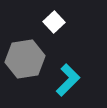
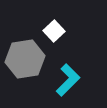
white square: moved 9 px down
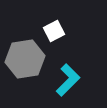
white square: rotated 15 degrees clockwise
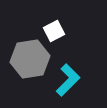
gray hexagon: moved 5 px right
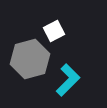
gray hexagon: rotated 6 degrees counterclockwise
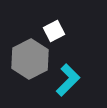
gray hexagon: rotated 12 degrees counterclockwise
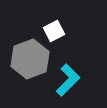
gray hexagon: rotated 6 degrees clockwise
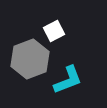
cyan L-shape: rotated 24 degrees clockwise
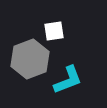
white square: rotated 20 degrees clockwise
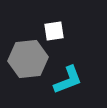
gray hexagon: moved 2 px left; rotated 15 degrees clockwise
